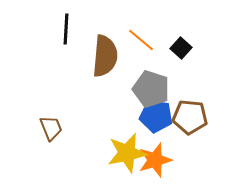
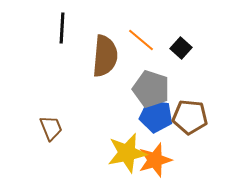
black line: moved 4 px left, 1 px up
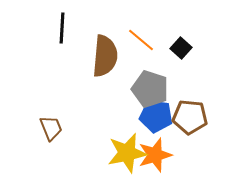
gray pentagon: moved 1 px left
orange star: moved 5 px up
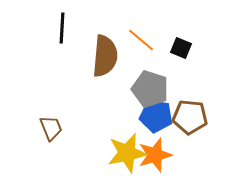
black square: rotated 20 degrees counterclockwise
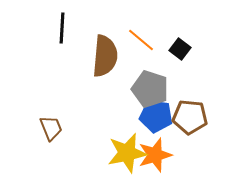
black square: moved 1 px left, 1 px down; rotated 15 degrees clockwise
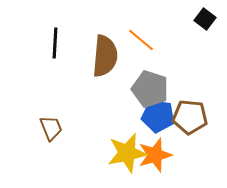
black line: moved 7 px left, 15 px down
black square: moved 25 px right, 30 px up
blue pentagon: moved 2 px right
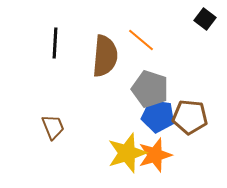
brown trapezoid: moved 2 px right, 1 px up
yellow star: rotated 6 degrees counterclockwise
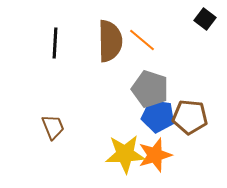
orange line: moved 1 px right
brown semicircle: moved 5 px right, 15 px up; rotated 6 degrees counterclockwise
yellow star: moved 2 px left, 1 px down; rotated 15 degrees clockwise
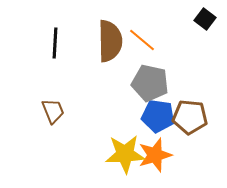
gray pentagon: moved 6 px up; rotated 6 degrees counterclockwise
brown trapezoid: moved 16 px up
